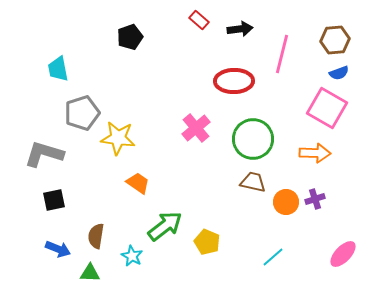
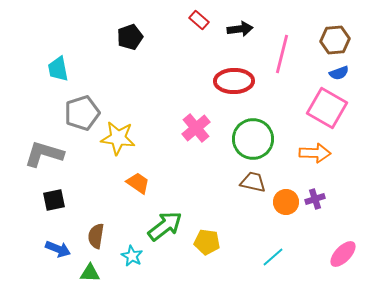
yellow pentagon: rotated 15 degrees counterclockwise
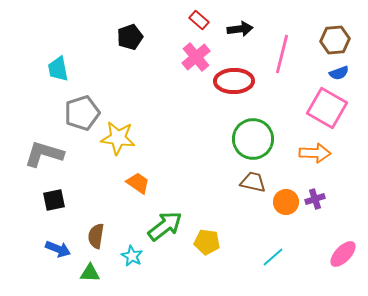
pink cross: moved 71 px up
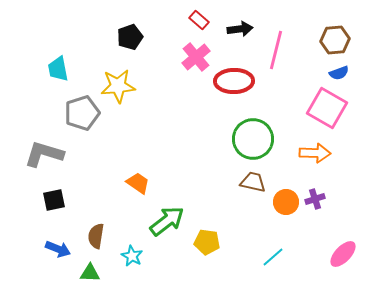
pink line: moved 6 px left, 4 px up
yellow star: moved 52 px up; rotated 12 degrees counterclockwise
green arrow: moved 2 px right, 5 px up
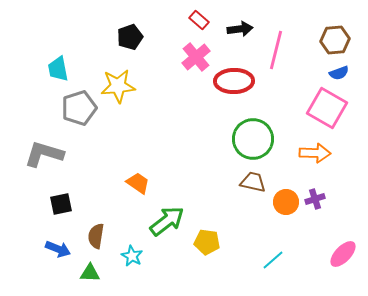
gray pentagon: moved 3 px left, 5 px up
black square: moved 7 px right, 4 px down
cyan line: moved 3 px down
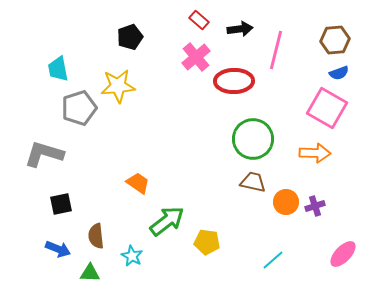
purple cross: moved 7 px down
brown semicircle: rotated 15 degrees counterclockwise
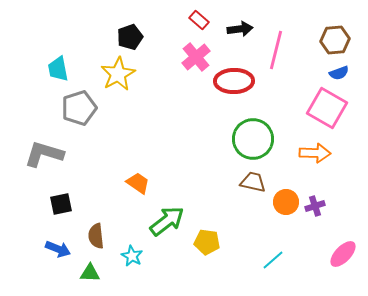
yellow star: moved 12 px up; rotated 24 degrees counterclockwise
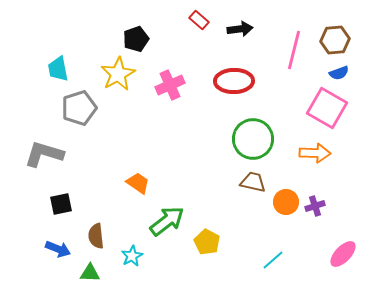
black pentagon: moved 6 px right, 2 px down
pink line: moved 18 px right
pink cross: moved 26 px left, 28 px down; rotated 16 degrees clockwise
yellow pentagon: rotated 20 degrees clockwise
cyan star: rotated 15 degrees clockwise
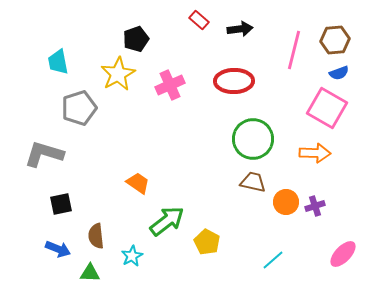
cyan trapezoid: moved 7 px up
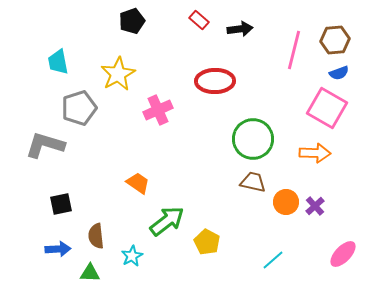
black pentagon: moved 4 px left, 18 px up
red ellipse: moved 19 px left
pink cross: moved 12 px left, 25 px down
gray L-shape: moved 1 px right, 9 px up
purple cross: rotated 24 degrees counterclockwise
blue arrow: rotated 25 degrees counterclockwise
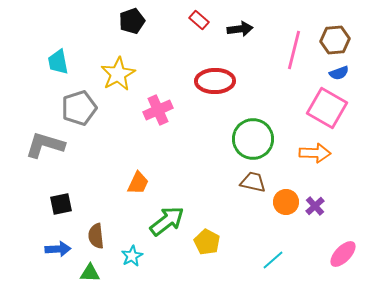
orange trapezoid: rotated 80 degrees clockwise
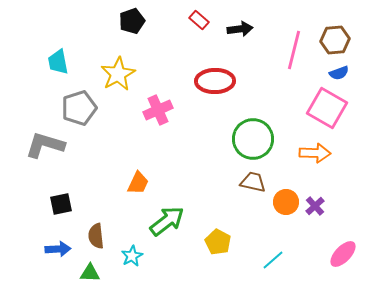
yellow pentagon: moved 11 px right
